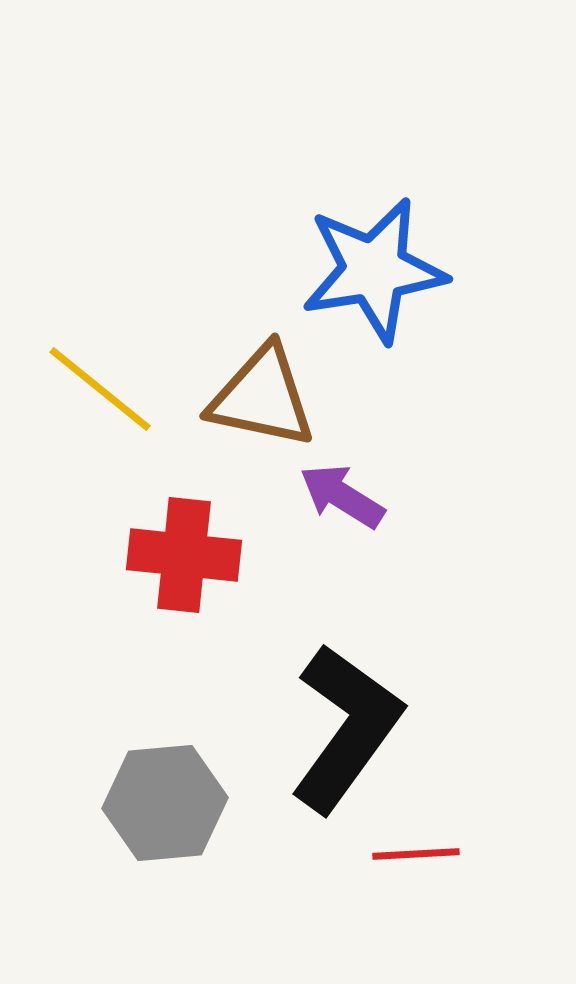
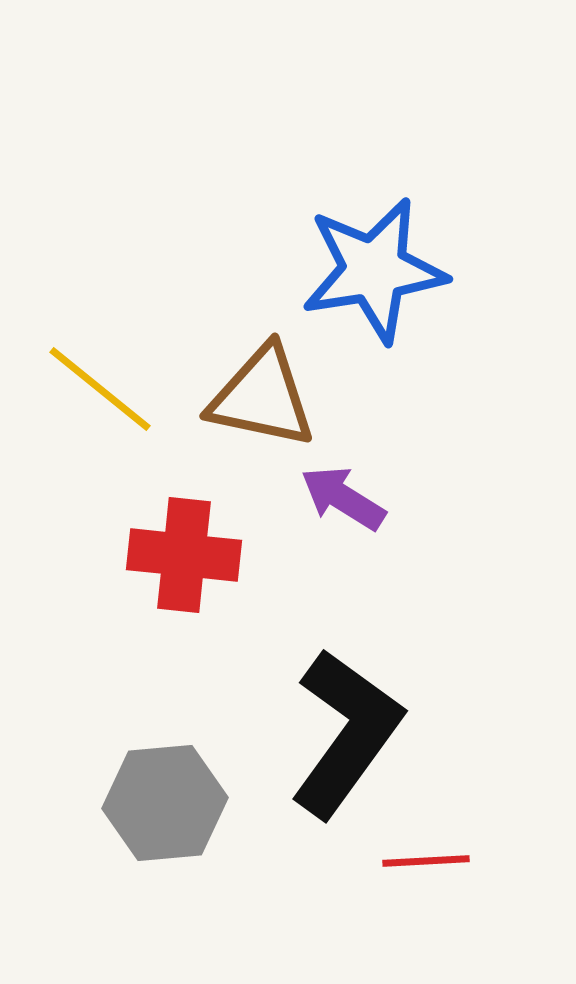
purple arrow: moved 1 px right, 2 px down
black L-shape: moved 5 px down
red line: moved 10 px right, 7 px down
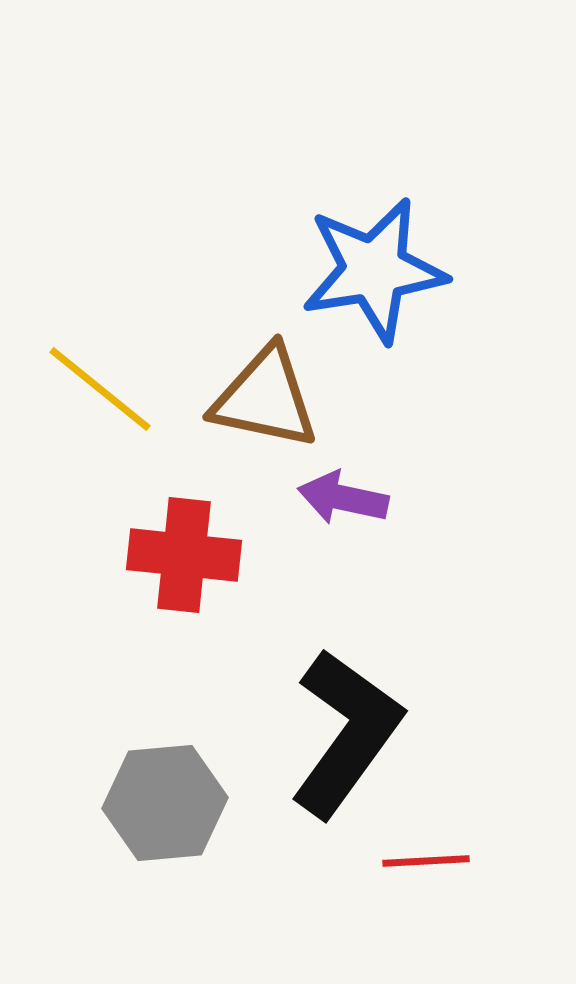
brown triangle: moved 3 px right, 1 px down
purple arrow: rotated 20 degrees counterclockwise
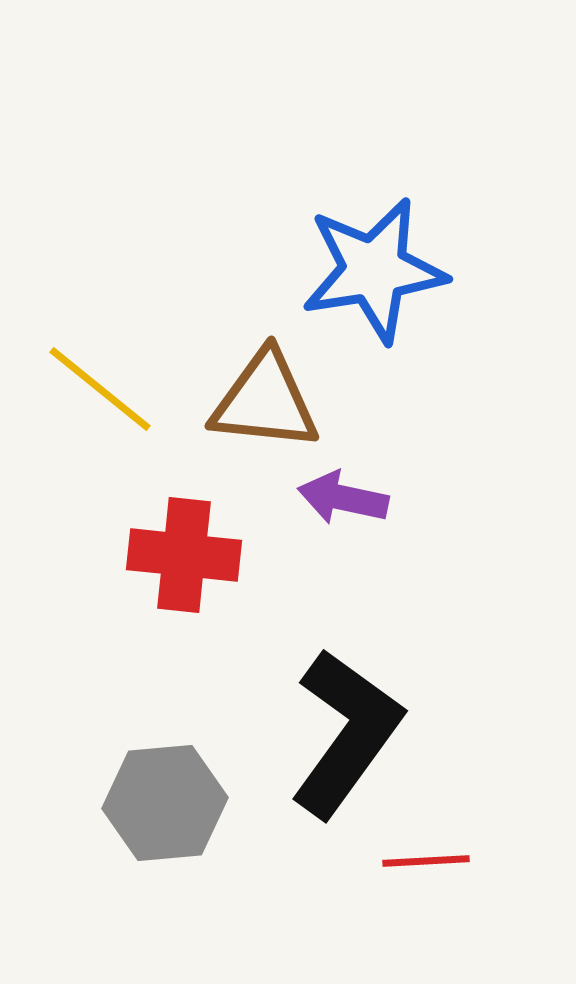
brown triangle: moved 3 px down; rotated 6 degrees counterclockwise
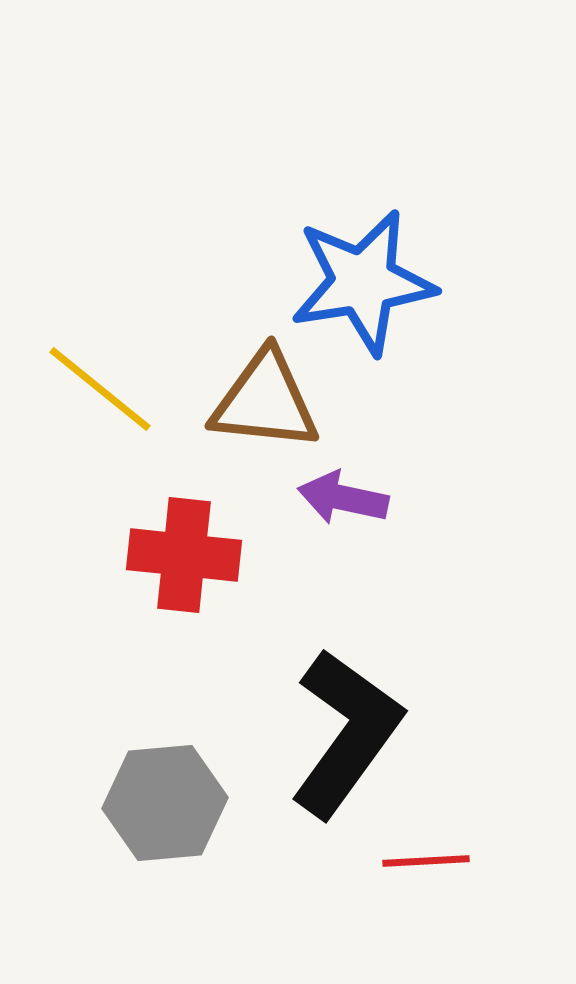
blue star: moved 11 px left, 12 px down
